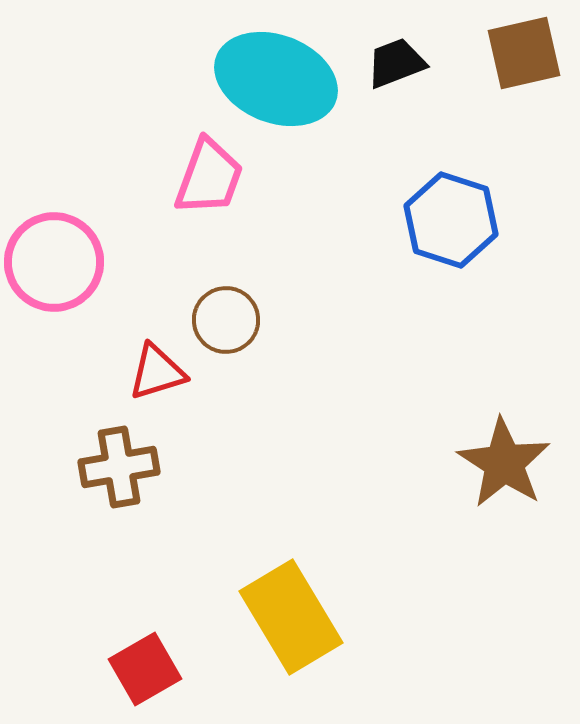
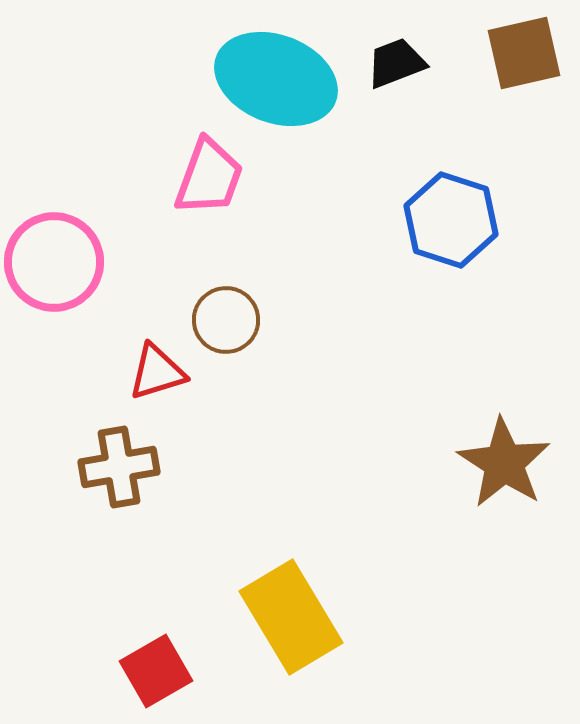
red square: moved 11 px right, 2 px down
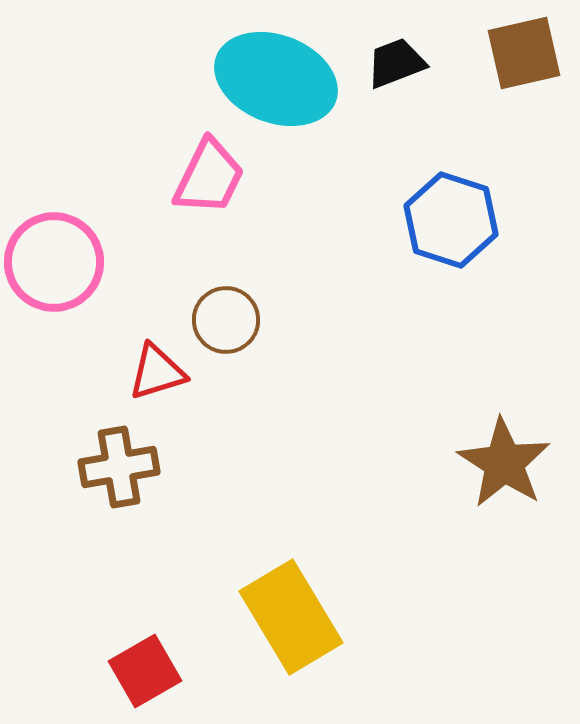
pink trapezoid: rotated 6 degrees clockwise
red square: moved 11 px left
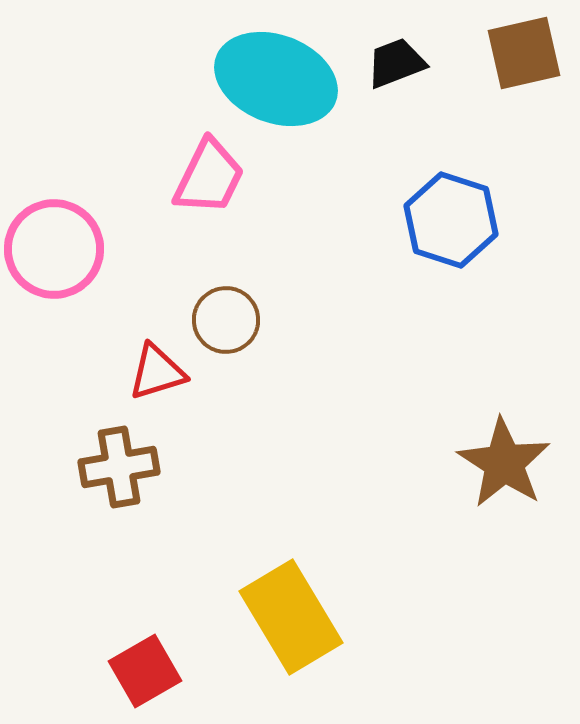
pink circle: moved 13 px up
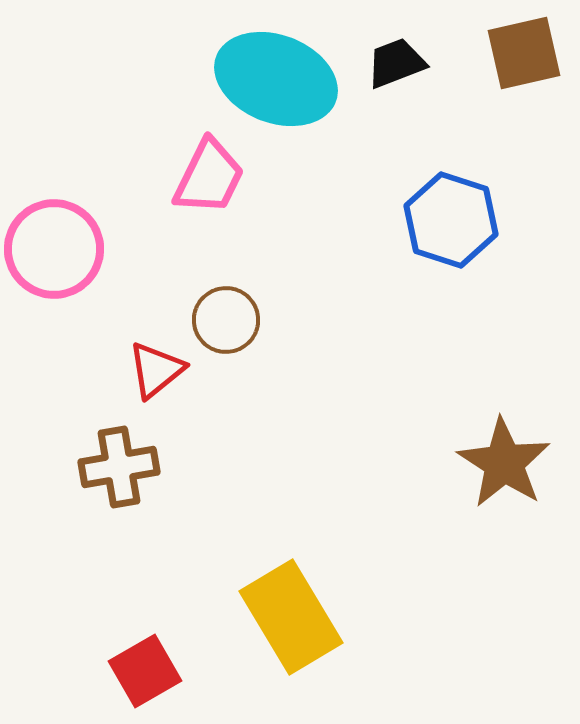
red triangle: moved 1 px left, 2 px up; rotated 22 degrees counterclockwise
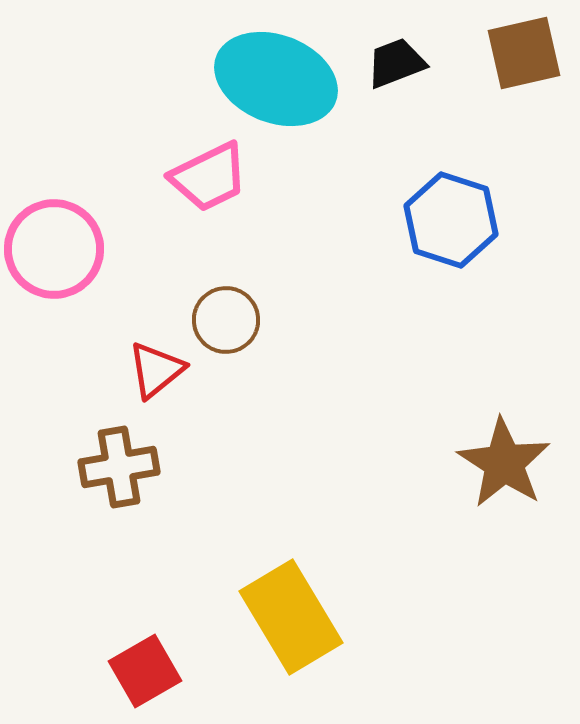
pink trapezoid: rotated 38 degrees clockwise
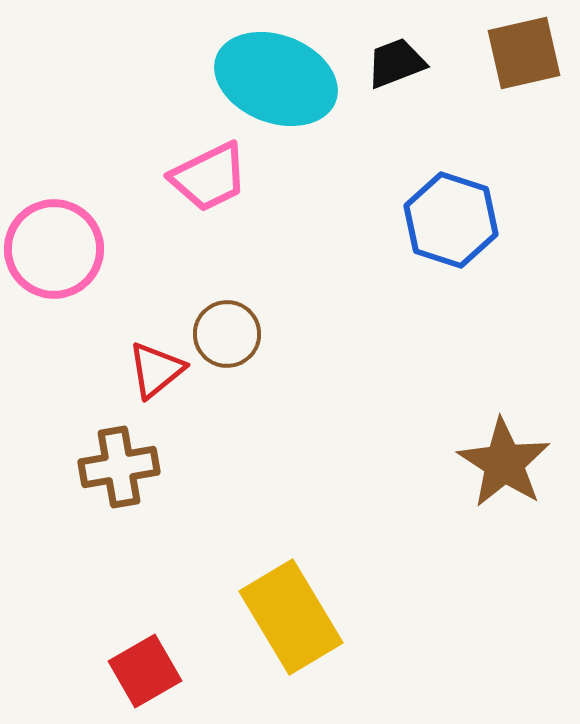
brown circle: moved 1 px right, 14 px down
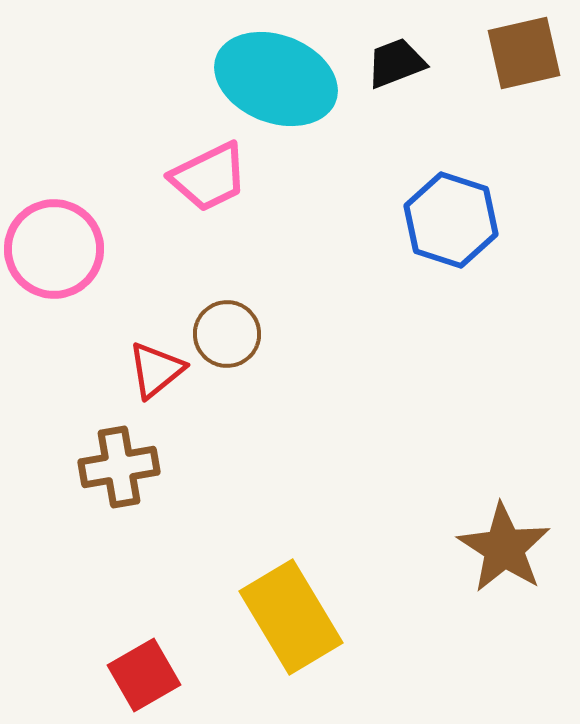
brown star: moved 85 px down
red square: moved 1 px left, 4 px down
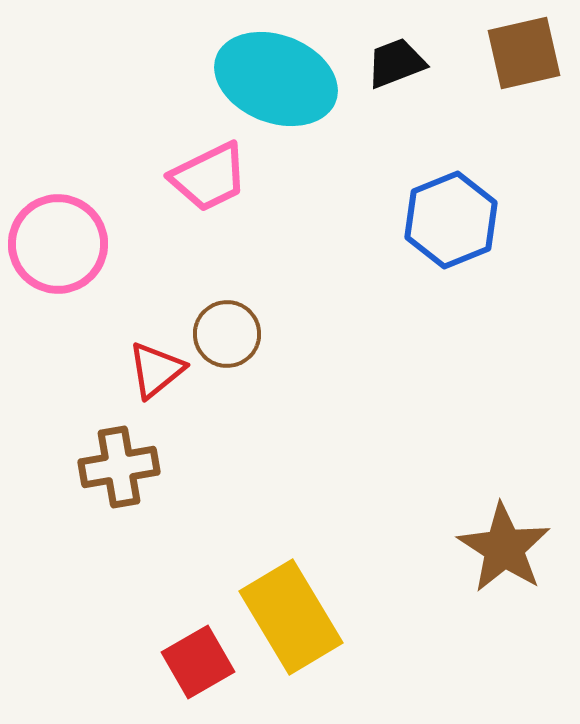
blue hexagon: rotated 20 degrees clockwise
pink circle: moved 4 px right, 5 px up
red square: moved 54 px right, 13 px up
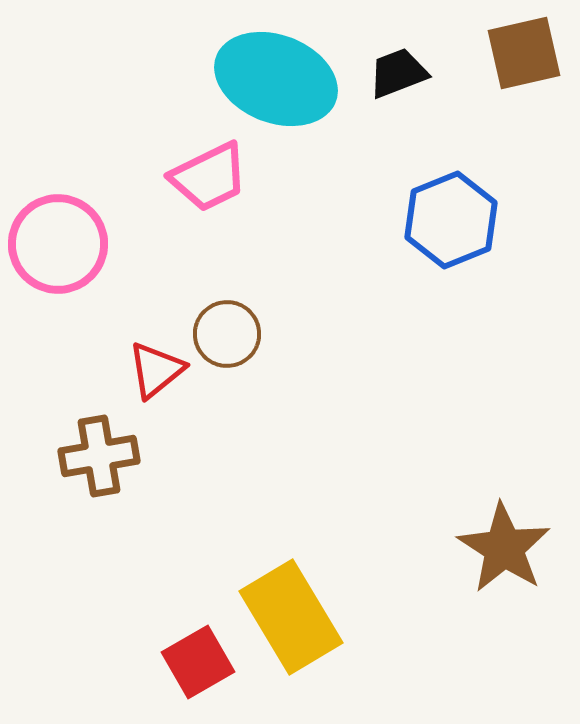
black trapezoid: moved 2 px right, 10 px down
brown cross: moved 20 px left, 11 px up
